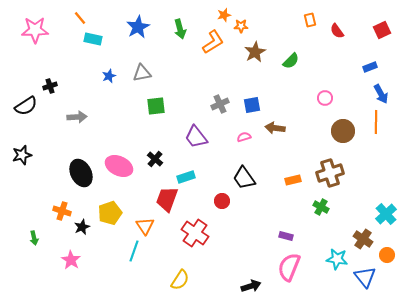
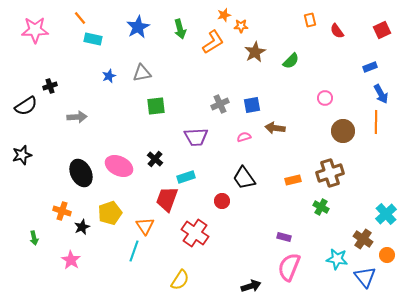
purple trapezoid at (196, 137): rotated 55 degrees counterclockwise
purple rectangle at (286, 236): moved 2 px left, 1 px down
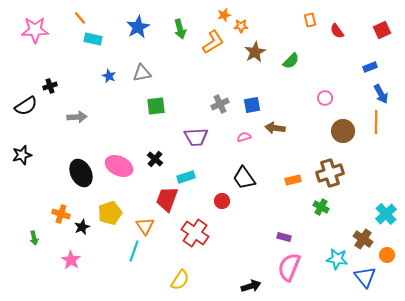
blue star at (109, 76): rotated 24 degrees counterclockwise
orange cross at (62, 211): moved 1 px left, 3 px down
